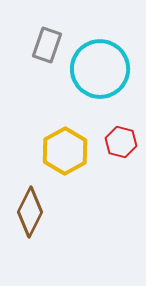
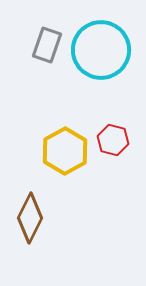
cyan circle: moved 1 px right, 19 px up
red hexagon: moved 8 px left, 2 px up
brown diamond: moved 6 px down
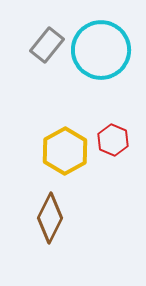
gray rectangle: rotated 20 degrees clockwise
red hexagon: rotated 8 degrees clockwise
brown diamond: moved 20 px right
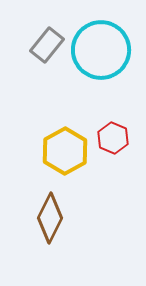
red hexagon: moved 2 px up
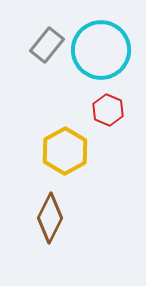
red hexagon: moved 5 px left, 28 px up
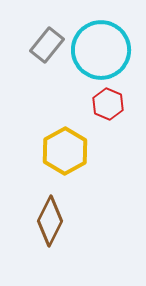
red hexagon: moved 6 px up
brown diamond: moved 3 px down
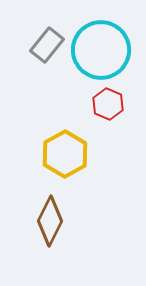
yellow hexagon: moved 3 px down
